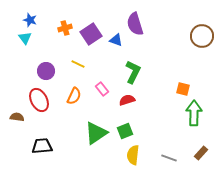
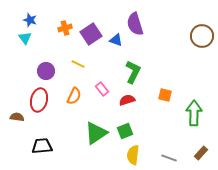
orange square: moved 18 px left, 6 px down
red ellipse: rotated 40 degrees clockwise
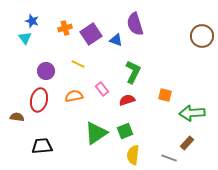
blue star: moved 2 px right, 1 px down
orange semicircle: rotated 126 degrees counterclockwise
green arrow: moved 2 px left; rotated 95 degrees counterclockwise
brown rectangle: moved 14 px left, 10 px up
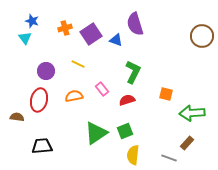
orange square: moved 1 px right, 1 px up
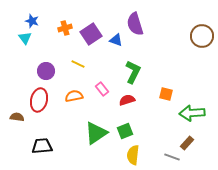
gray line: moved 3 px right, 1 px up
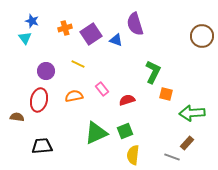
green L-shape: moved 20 px right
green triangle: rotated 10 degrees clockwise
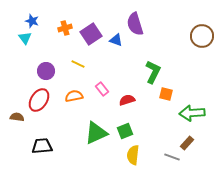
red ellipse: rotated 20 degrees clockwise
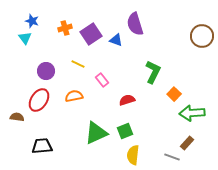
pink rectangle: moved 9 px up
orange square: moved 8 px right; rotated 32 degrees clockwise
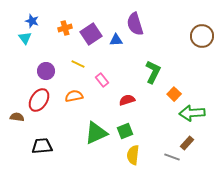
blue triangle: rotated 24 degrees counterclockwise
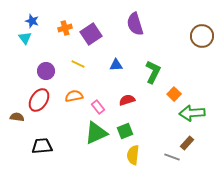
blue triangle: moved 25 px down
pink rectangle: moved 4 px left, 27 px down
